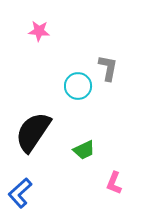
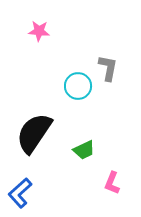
black semicircle: moved 1 px right, 1 px down
pink L-shape: moved 2 px left
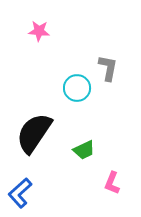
cyan circle: moved 1 px left, 2 px down
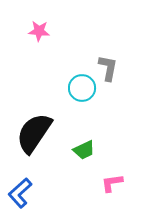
cyan circle: moved 5 px right
pink L-shape: rotated 60 degrees clockwise
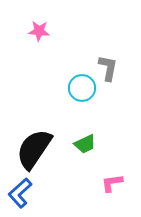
black semicircle: moved 16 px down
green trapezoid: moved 1 px right, 6 px up
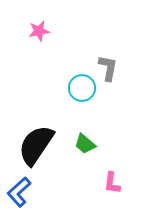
pink star: rotated 15 degrees counterclockwise
green trapezoid: rotated 65 degrees clockwise
black semicircle: moved 2 px right, 4 px up
pink L-shape: rotated 75 degrees counterclockwise
blue L-shape: moved 1 px left, 1 px up
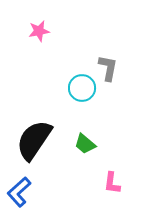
black semicircle: moved 2 px left, 5 px up
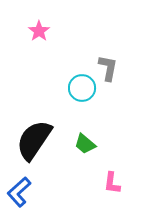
pink star: rotated 25 degrees counterclockwise
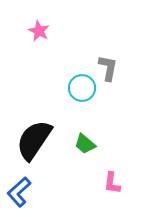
pink star: rotated 10 degrees counterclockwise
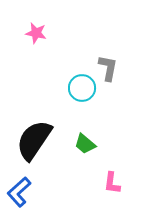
pink star: moved 3 px left, 2 px down; rotated 15 degrees counterclockwise
